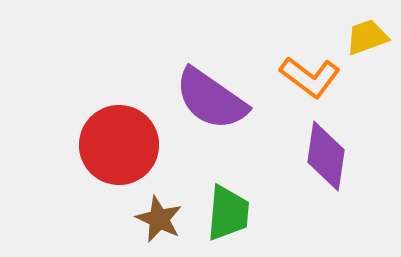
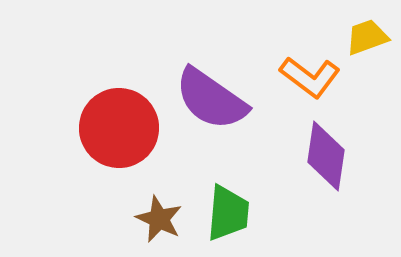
red circle: moved 17 px up
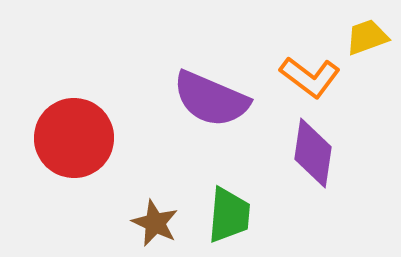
purple semicircle: rotated 12 degrees counterclockwise
red circle: moved 45 px left, 10 px down
purple diamond: moved 13 px left, 3 px up
green trapezoid: moved 1 px right, 2 px down
brown star: moved 4 px left, 4 px down
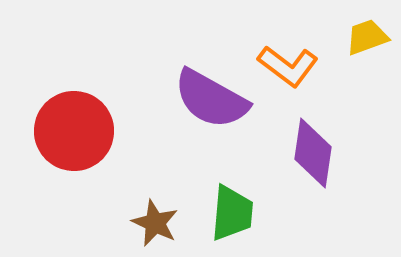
orange L-shape: moved 22 px left, 11 px up
purple semicircle: rotated 6 degrees clockwise
red circle: moved 7 px up
green trapezoid: moved 3 px right, 2 px up
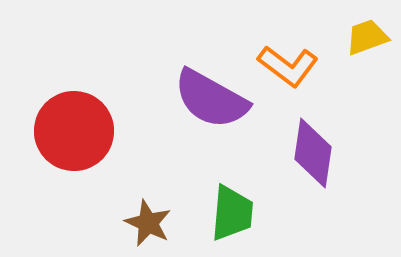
brown star: moved 7 px left
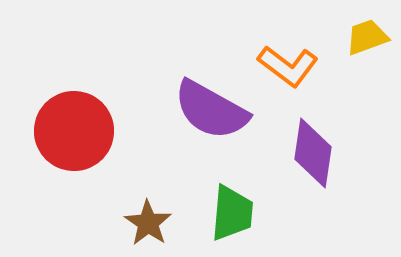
purple semicircle: moved 11 px down
brown star: rotated 9 degrees clockwise
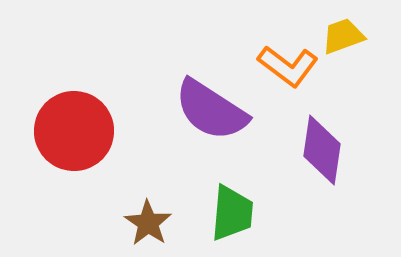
yellow trapezoid: moved 24 px left, 1 px up
purple semicircle: rotated 4 degrees clockwise
purple diamond: moved 9 px right, 3 px up
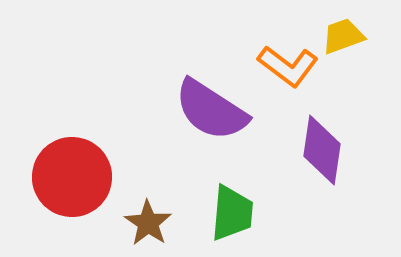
red circle: moved 2 px left, 46 px down
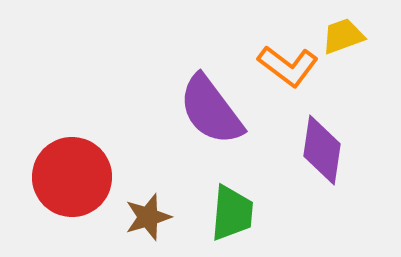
purple semicircle: rotated 20 degrees clockwise
brown star: moved 6 px up; rotated 21 degrees clockwise
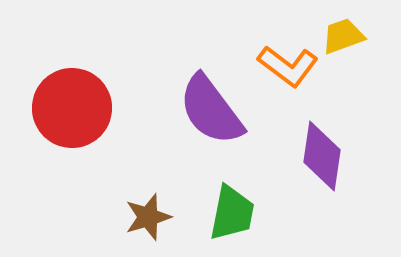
purple diamond: moved 6 px down
red circle: moved 69 px up
green trapezoid: rotated 6 degrees clockwise
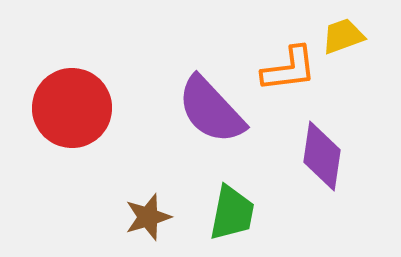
orange L-shape: moved 1 px right, 3 px down; rotated 44 degrees counterclockwise
purple semicircle: rotated 6 degrees counterclockwise
